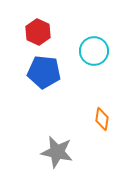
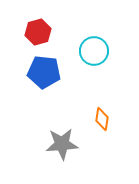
red hexagon: rotated 20 degrees clockwise
gray star: moved 5 px right, 8 px up; rotated 16 degrees counterclockwise
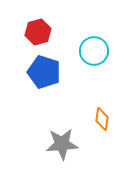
blue pentagon: rotated 12 degrees clockwise
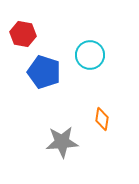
red hexagon: moved 15 px left, 2 px down; rotated 25 degrees clockwise
cyan circle: moved 4 px left, 4 px down
gray star: moved 2 px up
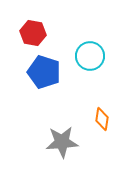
red hexagon: moved 10 px right, 1 px up
cyan circle: moved 1 px down
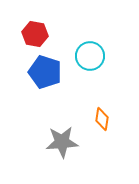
red hexagon: moved 2 px right, 1 px down
blue pentagon: moved 1 px right
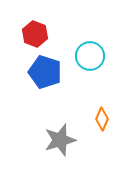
red hexagon: rotated 10 degrees clockwise
orange diamond: rotated 15 degrees clockwise
gray star: moved 2 px left, 2 px up; rotated 12 degrees counterclockwise
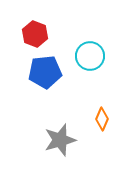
blue pentagon: rotated 24 degrees counterclockwise
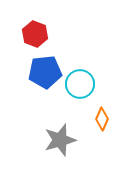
cyan circle: moved 10 px left, 28 px down
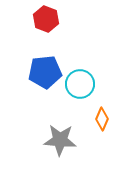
red hexagon: moved 11 px right, 15 px up
gray star: rotated 20 degrees clockwise
